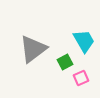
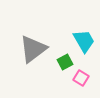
pink square: rotated 35 degrees counterclockwise
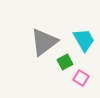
cyan trapezoid: moved 1 px up
gray triangle: moved 11 px right, 7 px up
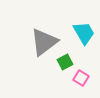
cyan trapezoid: moved 7 px up
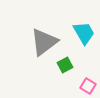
green square: moved 3 px down
pink square: moved 7 px right, 8 px down
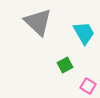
gray triangle: moved 6 px left, 20 px up; rotated 40 degrees counterclockwise
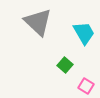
green square: rotated 21 degrees counterclockwise
pink square: moved 2 px left
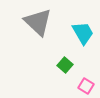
cyan trapezoid: moved 1 px left
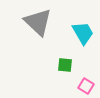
green square: rotated 35 degrees counterclockwise
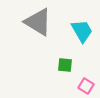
gray triangle: rotated 12 degrees counterclockwise
cyan trapezoid: moved 1 px left, 2 px up
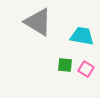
cyan trapezoid: moved 5 px down; rotated 50 degrees counterclockwise
pink square: moved 17 px up
